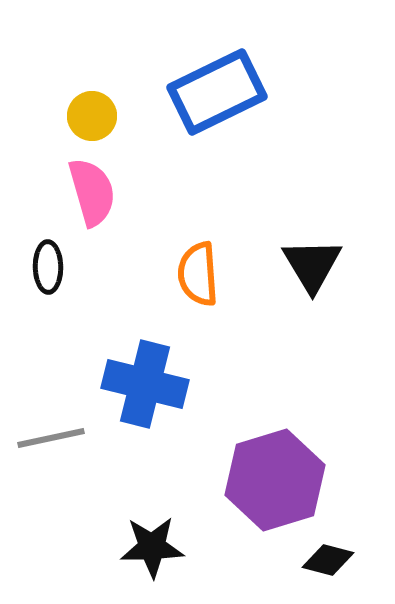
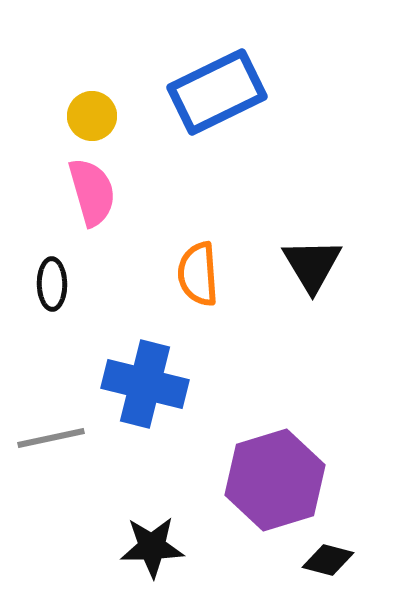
black ellipse: moved 4 px right, 17 px down
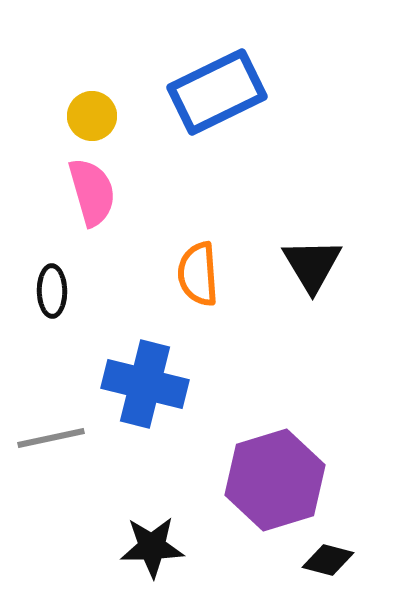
black ellipse: moved 7 px down
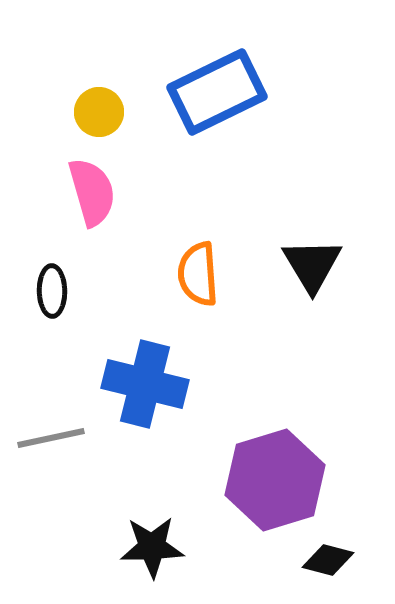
yellow circle: moved 7 px right, 4 px up
